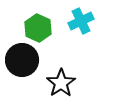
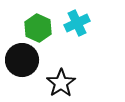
cyan cross: moved 4 px left, 2 px down
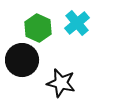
cyan cross: rotated 15 degrees counterclockwise
black star: rotated 24 degrees counterclockwise
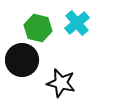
green hexagon: rotated 12 degrees counterclockwise
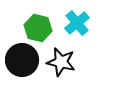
black star: moved 21 px up
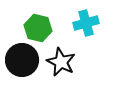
cyan cross: moved 9 px right; rotated 25 degrees clockwise
black star: rotated 12 degrees clockwise
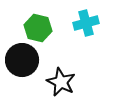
black star: moved 20 px down
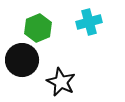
cyan cross: moved 3 px right, 1 px up
green hexagon: rotated 24 degrees clockwise
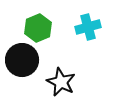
cyan cross: moved 1 px left, 5 px down
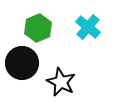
cyan cross: rotated 35 degrees counterclockwise
black circle: moved 3 px down
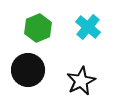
black circle: moved 6 px right, 7 px down
black star: moved 20 px right, 1 px up; rotated 20 degrees clockwise
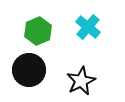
green hexagon: moved 3 px down
black circle: moved 1 px right
